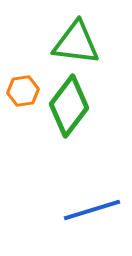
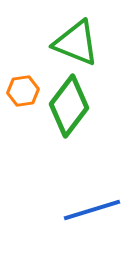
green triangle: rotated 15 degrees clockwise
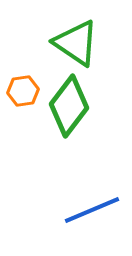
green triangle: rotated 12 degrees clockwise
blue line: rotated 6 degrees counterclockwise
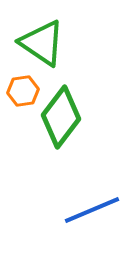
green triangle: moved 34 px left
green diamond: moved 8 px left, 11 px down
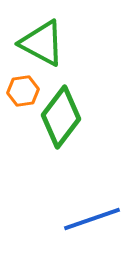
green triangle: rotated 6 degrees counterclockwise
blue line: moved 9 px down; rotated 4 degrees clockwise
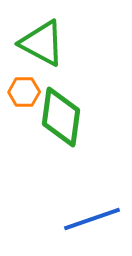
orange hexagon: moved 1 px right, 1 px down; rotated 8 degrees clockwise
green diamond: rotated 30 degrees counterclockwise
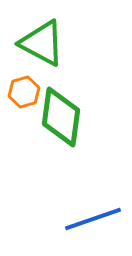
orange hexagon: rotated 16 degrees counterclockwise
blue line: moved 1 px right
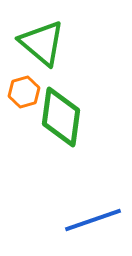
green triangle: rotated 12 degrees clockwise
blue line: moved 1 px down
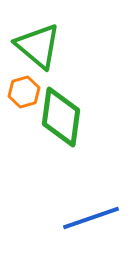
green triangle: moved 4 px left, 3 px down
blue line: moved 2 px left, 2 px up
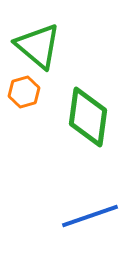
green diamond: moved 27 px right
blue line: moved 1 px left, 2 px up
